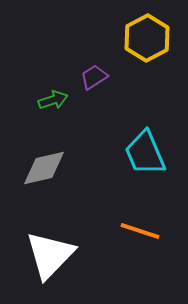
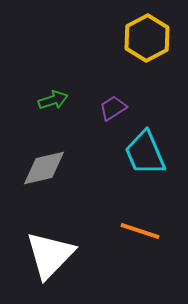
purple trapezoid: moved 19 px right, 31 px down
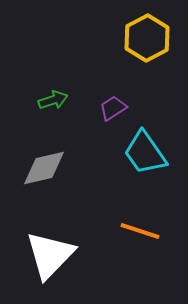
cyan trapezoid: rotated 12 degrees counterclockwise
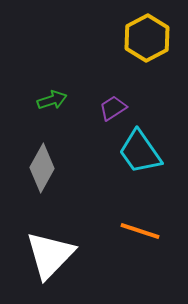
green arrow: moved 1 px left
cyan trapezoid: moved 5 px left, 1 px up
gray diamond: moved 2 px left; rotated 48 degrees counterclockwise
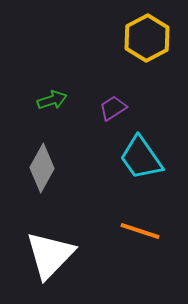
cyan trapezoid: moved 1 px right, 6 px down
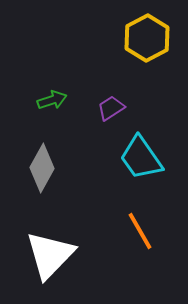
purple trapezoid: moved 2 px left
orange line: rotated 42 degrees clockwise
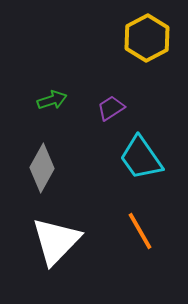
white triangle: moved 6 px right, 14 px up
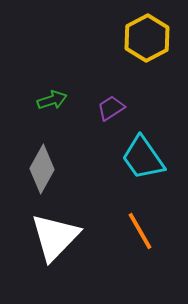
cyan trapezoid: moved 2 px right
gray diamond: moved 1 px down
white triangle: moved 1 px left, 4 px up
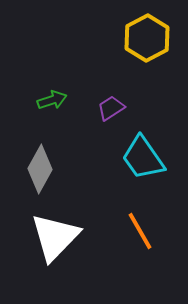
gray diamond: moved 2 px left
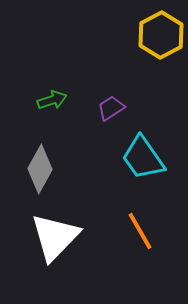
yellow hexagon: moved 14 px right, 3 px up
